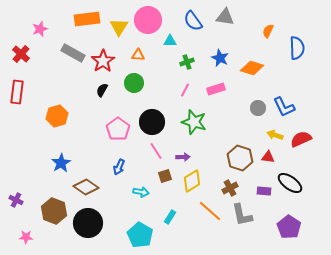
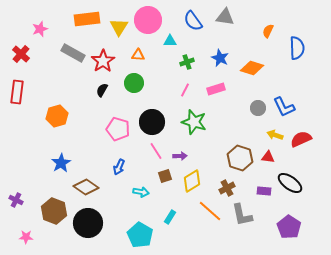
pink pentagon at (118, 129): rotated 20 degrees counterclockwise
purple arrow at (183, 157): moved 3 px left, 1 px up
brown cross at (230, 188): moved 3 px left
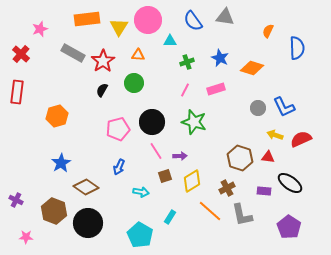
pink pentagon at (118, 129): rotated 30 degrees counterclockwise
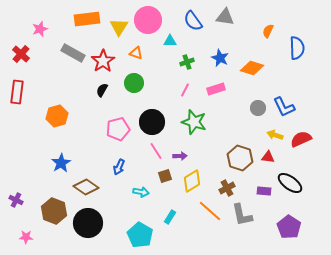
orange triangle at (138, 55): moved 2 px left, 2 px up; rotated 16 degrees clockwise
